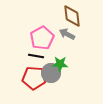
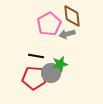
gray arrow: rotated 42 degrees counterclockwise
pink pentagon: moved 7 px right, 14 px up
green star: rotated 14 degrees counterclockwise
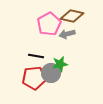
brown diamond: rotated 70 degrees counterclockwise
red pentagon: rotated 10 degrees counterclockwise
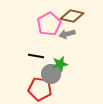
gray circle: moved 1 px down
red pentagon: moved 6 px right, 11 px down; rotated 15 degrees clockwise
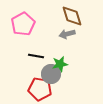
brown diamond: rotated 60 degrees clockwise
pink pentagon: moved 26 px left
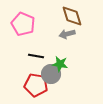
pink pentagon: rotated 20 degrees counterclockwise
green star: rotated 21 degrees clockwise
red pentagon: moved 4 px left, 4 px up
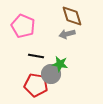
pink pentagon: moved 2 px down
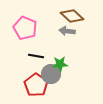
brown diamond: rotated 30 degrees counterclockwise
pink pentagon: moved 2 px right, 2 px down
gray arrow: moved 3 px up; rotated 21 degrees clockwise
green star: rotated 14 degrees counterclockwise
red pentagon: rotated 25 degrees clockwise
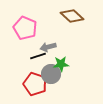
gray arrow: moved 19 px left, 16 px down; rotated 21 degrees counterclockwise
black line: moved 2 px right; rotated 28 degrees counterclockwise
green star: moved 1 px right
red pentagon: moved 1 px left, 1 px up; rotated 15 degrees counterclockwise
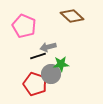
pink pentagon: moved 1 px left, 2 px up
